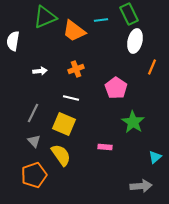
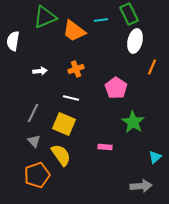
orange pentagon: moved 3 px right
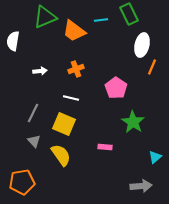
white ellipse: moved 7 px right, 4 px down
orange pentagon: moved 15 px left, 7 px down; rotated 10 degrees clockwise
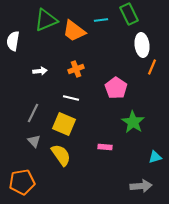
green triangle: moved 1 px right, 3 px down
white ellipse: rotated 20 degrees counterclockwise
cyan triangle: rotated 24 degrees clockwise
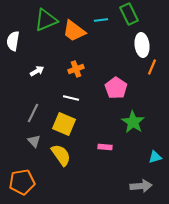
white arrow: moved 3 px left; rotated 24 degrees counterclockwise
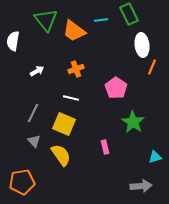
green triangle: rotated 45 degrees counterclockwise
pink rectangle: rotated 72 degrees clockwise
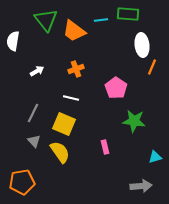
green rectangle: moved 1 px left; rotated 60 degrees counterclockwise
green star: moved 1 px right, 1 px up; rotated 25 degrees counterclockwise
yellow semicircle: moved 1 px left, 3 px up
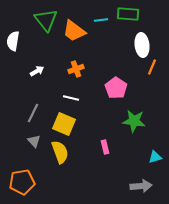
yellow semicircle: rotated 15 degrees clockwise
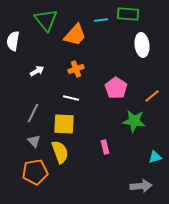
orange trapezoid: moved 1 px right, 4 px down; rotated 85 degrees counterclockwise
orange line: moved 29 px down; rotated 28 degrees clockwise
yellow square: rotated 20 degrees counterclockwise
orange pentagon: moved 13 px right, 10 px up
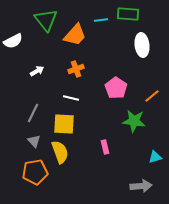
white semicircle: rotated 126 degrees counterclockwise
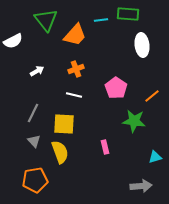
white line: moved 3 px right, 3 px up
orange pentagon: moved 8 px down
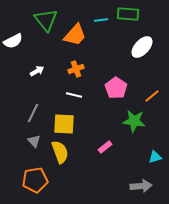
white ellipse: moved 2 px down; rotated 50 degrees clockwise
pink rectangle: rotated 64 degrees clockwise
